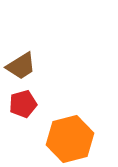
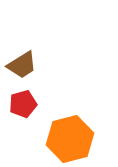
brown trapezoid: moved 1 px right, 1 px up
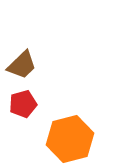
brown trapezoid: rotated 12 degrees counterclockwise
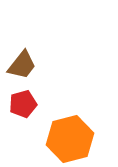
brown trapezoid: rotated 8 degrees counterclockwise
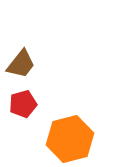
brown trapezoid: moved 1 px left, 1 px up
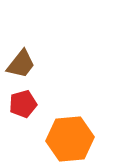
orange hexagon: rotated 9 degrees clockwise
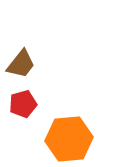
orange hexagon: moved 1 px left
